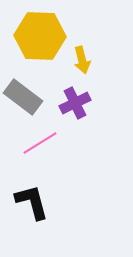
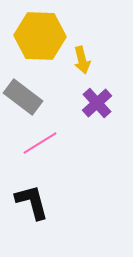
purple cross: moved 22 px right; rotated 16 degrees counterclockwise
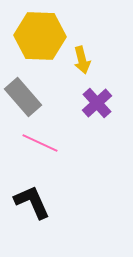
gray rectangle: rotated 12 degrees clockwise
pink line: rotated 57 degrees clockwise
black L-shape: rotated 9 degrees counterclockwise
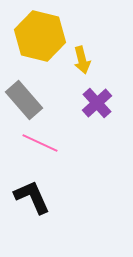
yellow hexagon: rotated 12 degrees clockwise
gray rectangle: moved 1 px right, 3 px down
black L-shape: moved 5 px up
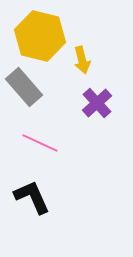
gray rectangle: moved 13 px up
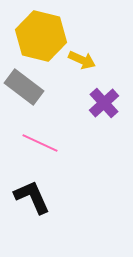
yellow hexagon: moved 1 px right
yellow arrow: rotated 52 degrees counterclockwise
gray rectangle: rotated 12 degrees counterclockwise
purple cross: moved 7 px right
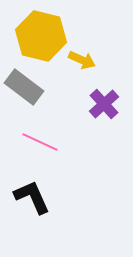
purple cross: moved 1 px down
pink line: moved 1 px up
